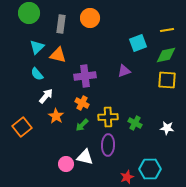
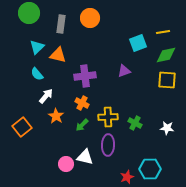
yellow line: moved 4 px left, 2 px down
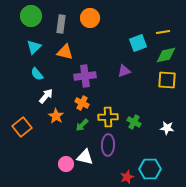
green circle: moved 2 px right, 3 px down
cyan triangle: moved 3 px left
orange triangle: moved 7 px right, 3 px up
green cross: moved 1 px left, 1 px up
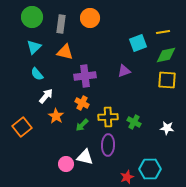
green circle: moved 1 px right, 1 px down
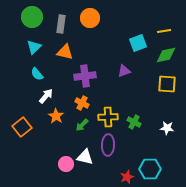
yellow line: moved 1 px right, 1 px up
yellow square: moved 4 px down
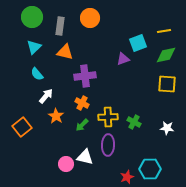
gray rectangle: moved 1 px left, 2 px down
purple triangle: moved 1 px left, 12 px up
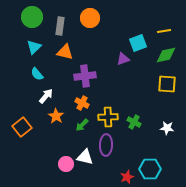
purple ellipse: moved 2 px left
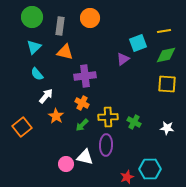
purple triangle: rotated 16 degrees counterclockwise
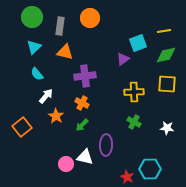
yellow cross: moved 26 px right, 25 px up
red star: rotated 24 degrees counterclockwise
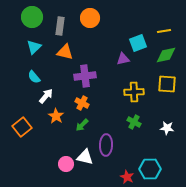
purple triangle: rotated 24 degrees clockwise
cyan semicircle: moved 3 px left, 3 px down
